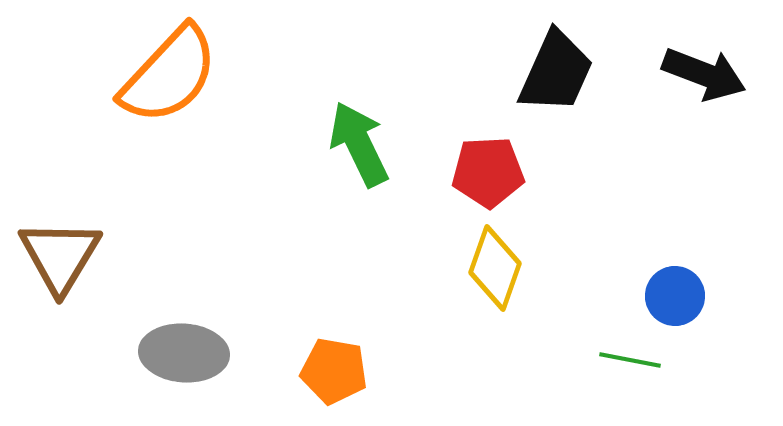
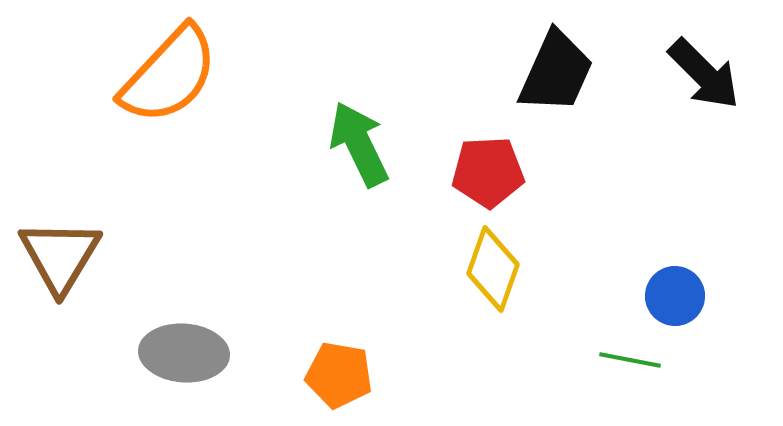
black arrow: rotated 24 degrees clockwise
yellow diamond: moved 2 px left, 1 px down
orange pentagon: moved 5 px right, 4 px down
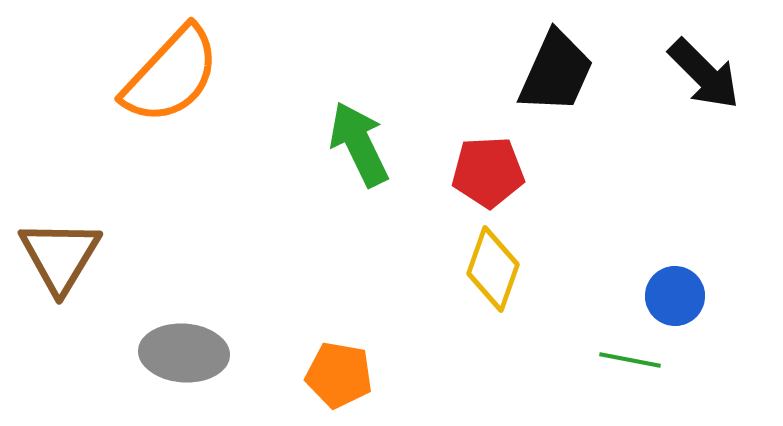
orange semicircle: moved 2 px right
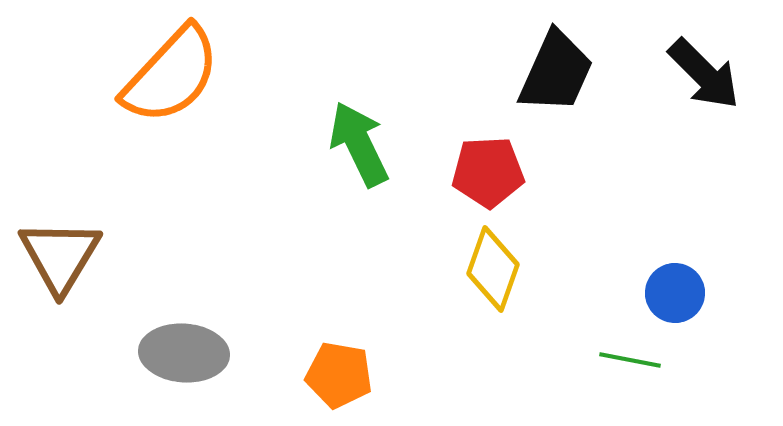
blue circle: moved 3 px up
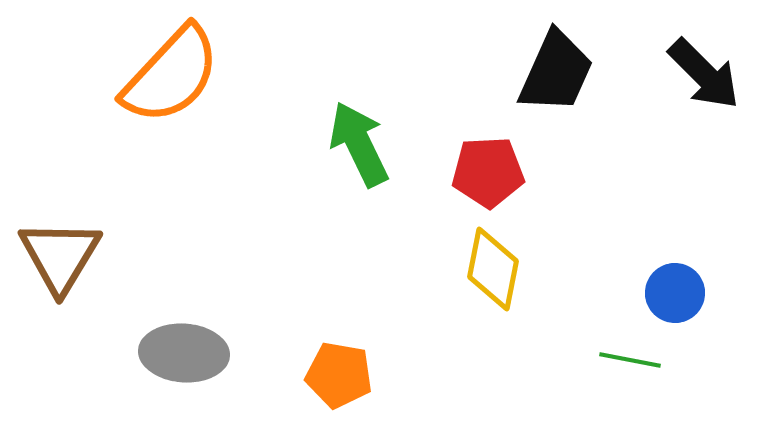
yellow diamond: rotated 8 degrees counterclockwise
